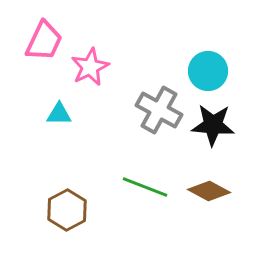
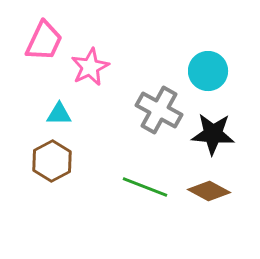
black star: moved 9 px down
brown hexagon: moved 15 px left, 49 px up
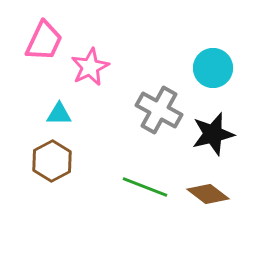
cyan circle: moved 5 px right, 3 px up
black star: rotated 18 degrees counterclockwise
brown diamond: moved 1 px left, 3 px down; rotated 9 degrees clockwise
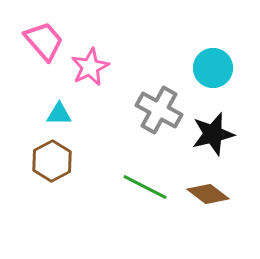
pink trapezoid: rotated 66 degrees counterclockwise
green line: rotated 6 degrees clockwise
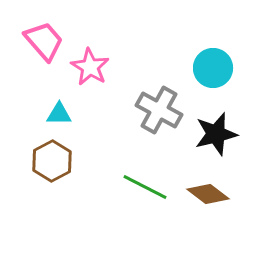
pink star: rotated 15 degrees counterclockwise
black star: moved 3 px right
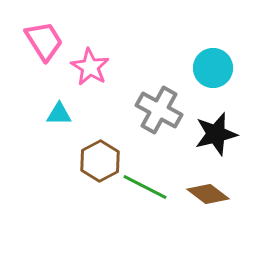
pink trapezoid: rotated 9 degrees clockwise
brown hexagon: moved 48 px right
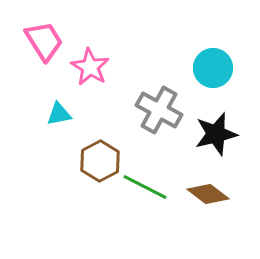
cyan triangle: rotated 12 degrees counterclockwise
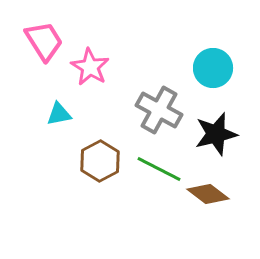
green line: moved 14 px right, 18 px up
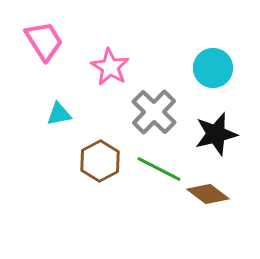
pink star: moved 20 px right
gray cross: moved 5 px left, 2 px down; rotated 15 degrees clockwise
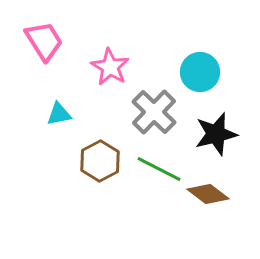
cyan circle: moved 13 px left, 4 px down
